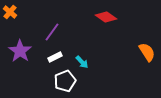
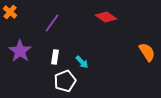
purple line: moved 9 px up
white rectangle: rotated 56 degrees counterclockwise
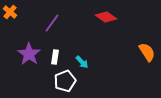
purple star: moved 9 px right, 3 px down
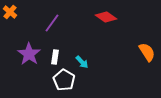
white pentagon: moved 1 px left, 1 px up; rotated 20 degrees counterclockwise
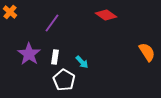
red diamond: moved 2 px up
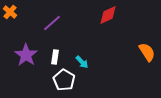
red diamond: moved 2 px right; rotated 60 degrees counterclockwise
purple line: rotated 12 degrees clockwise
purple star: moved 3 px left, 1 px down
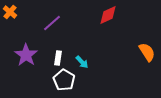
white rectangle: moved 3 px right, 1 px down
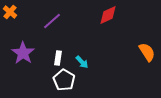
purple line: moved 2 px up
purple star: moved 3 px left, 2 px up
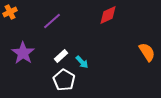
orange cross: rotated 24 degrees clockwise
white rectangle: moved 3 px right, 2 px up; rotated 40 degrees clockwise
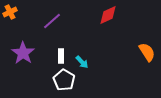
white rectangle: rotated 48 degrees counterclockwise
